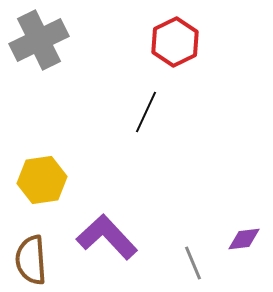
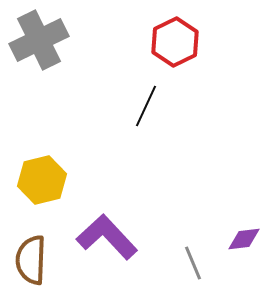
black line: moved 6 px up
yellow hexagon: rotated 6 degrees counterclockwise
brown semicircle: rotated 6 degrees clockwise
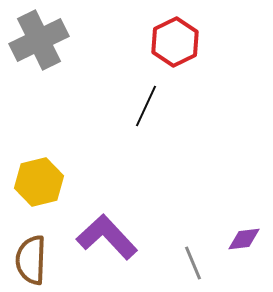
yellow hexagon: moved 3 px left, 2 px down
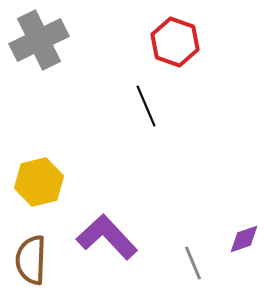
red hexagon: rotated 15 degrees counterclockwise
black line: rotated 48 degrees counterclockwise
purple diamond: rotated 12 degrees counterclockwise
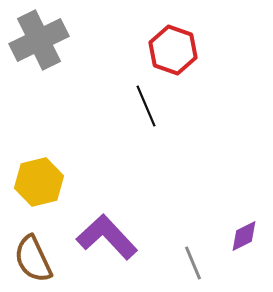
red hexagon: moved 2 px left, 8 px down
purple diamond: moved 3 px up; rotated 8 degrees counterclockwise
brown semicircle: moved 2 px right, 1 px up; rotated 27 degrees counterclockwise
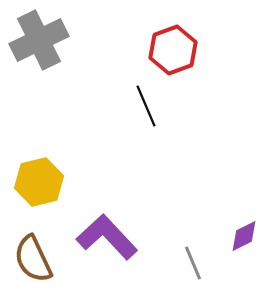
red hexagon: rotated 21 degrees clockwise
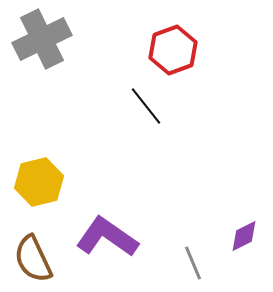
gray cross: moved 3 px right, 1 px up
black line: rotated 15 degrees counterclockwise
purple L-shape: rotated 12 degrees counterclockwise
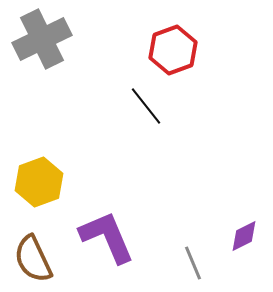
yellow hexagon: rotated 6 degrees counterclockwise
purple L-shape: rotated 32 degrees clockwise
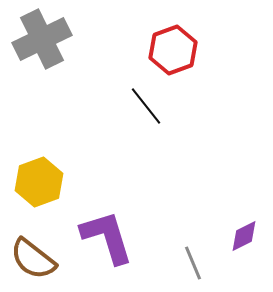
purple L-shape: rotated 6 degrees clockwise
brown semicircle: rotated 27 degrees counterclockwise
